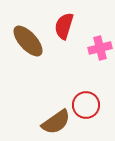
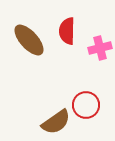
red semicircle: moved 3 px right, 5 px down; rotated 16 degrees counterclockwise
brown ellipse: moved 1 px right, 1 px up
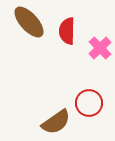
brown ellipse: moved 18 px up
pink cross: rotated 30 degrees counterclockwise
red circle: moved 3 px right, 2 px up
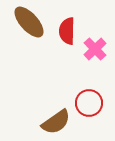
pink cross: moved 5 px left, 1 px down
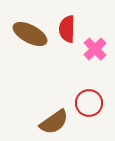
brown ellipse: moved 1 px right, 12 px down; rotated 20 degrees counterclockwise
red semicircle: moved 2 px up
brown semicircle: moved 2 px left
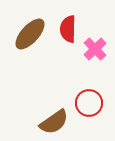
red semicircle: moved 1 px right
brown ellipse: rotated 76 degrees counterclockwise
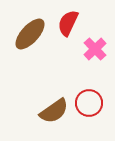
red semicircle: moved 6 px up; rotated 24 degrees clockwise
brown semicircle: moved 11 px up
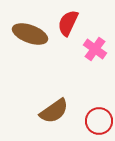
brown ellipse: rotated 68 degrees clockwise
pink cross: rotated 10 degrees counterclockwise
red circle: moved 10 px right, 18 px down
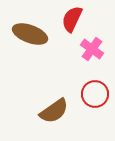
red semicircle: moved 4 px right, 4 px up
pink cross: moved 3 px left
red circle: moved 4 px left, 27 px up
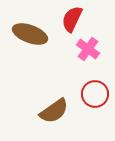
pink cross: moved 4 px left
